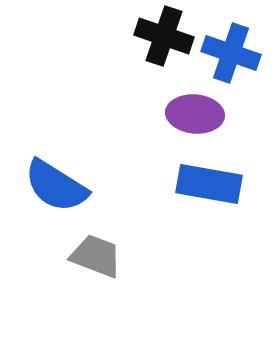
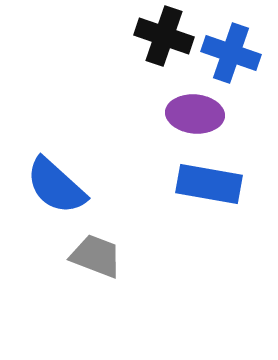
blue semicircle: rotated 10 degrees clockwise
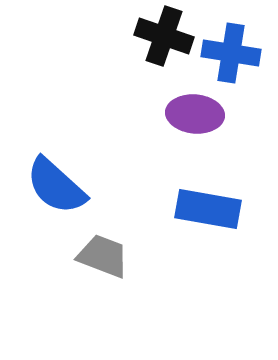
blue cross: rotated 10 degrees counterclockwise
blue rectangle: moved 1 px left, 25 px down
gray trapezoid: moved 7 px right
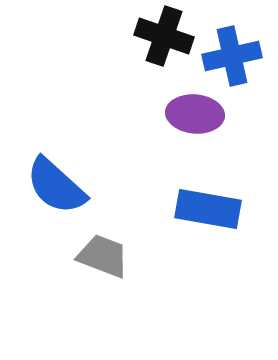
blue cross: moved 1 px right, 3 px down; rotated 22 degrees counterclockwise
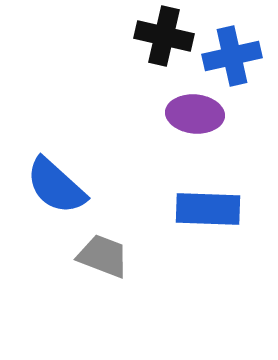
black cross: rotated 6 degrees counterclockwise
blue rectangle: rotated 8 degrees counterclockwise
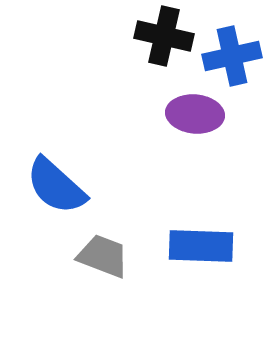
blue rectangle: moved 7 px left, 37 px down
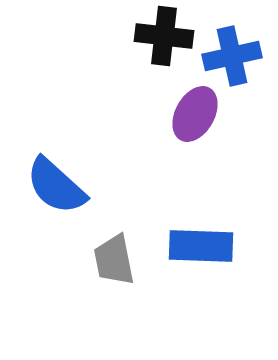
black cross: rotated 6 degrees counterclockwise
purple ellipse: rotated 66 degrees counterclockwise
gray trapezoid: moved 11 px right, 4 px down; rotated 122 degrees counterclockwise
